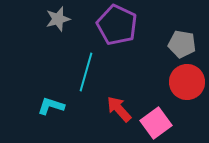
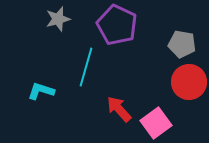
cyan line: moved 5 px up
red circle: moved 2 px right
cyan L-shape: moved 10 px left, 15 px up
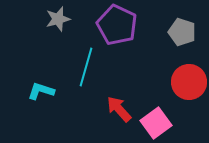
gray pentagon: moved 12 px up; rotated 8 degrees clockwise
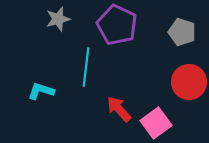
cyan line: rotated 9 degrees counterclockwise
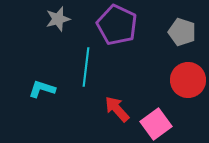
red circle: moved 1 px left, 2 px up
cyan L-shape: moved 1 px right, 2 px up
red arrow: moved 2 px left
pink square: moved 1 px down
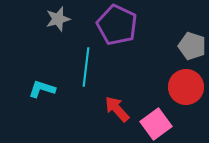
gray pentagon: moved 10 px right, 14 px down
red circle: moved 2 px left, 7 px down
